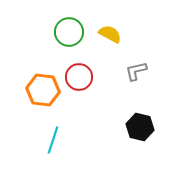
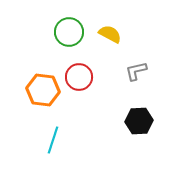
black hexagon: moved 1 px left, 6 px up; rotated 16 degrees counterclockwise
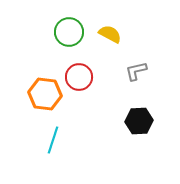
orange hexagon: moved 2 px right, 4 px down
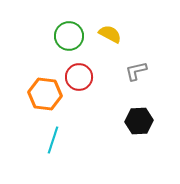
green circle: moved 4 px down
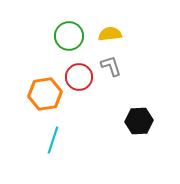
yellow semicircle: rotated 35 degrees counterclockwise
gray L-shape: moved 25 px left, 5 px up; rotated 85 degrees clockwise
orange hexagon: rotated 16 degrees counterclockwise
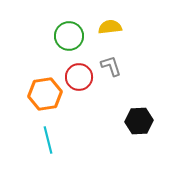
yellow semicircle: moved 7 px up
cyan line: moved 5 px left; rotated 32 degrees counterclockwise
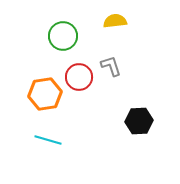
yellow semicircle: moved 5 px right, 6 px up
green circle: moved 6 px left
cyan line: rotated 60 degrees counterclockwise
